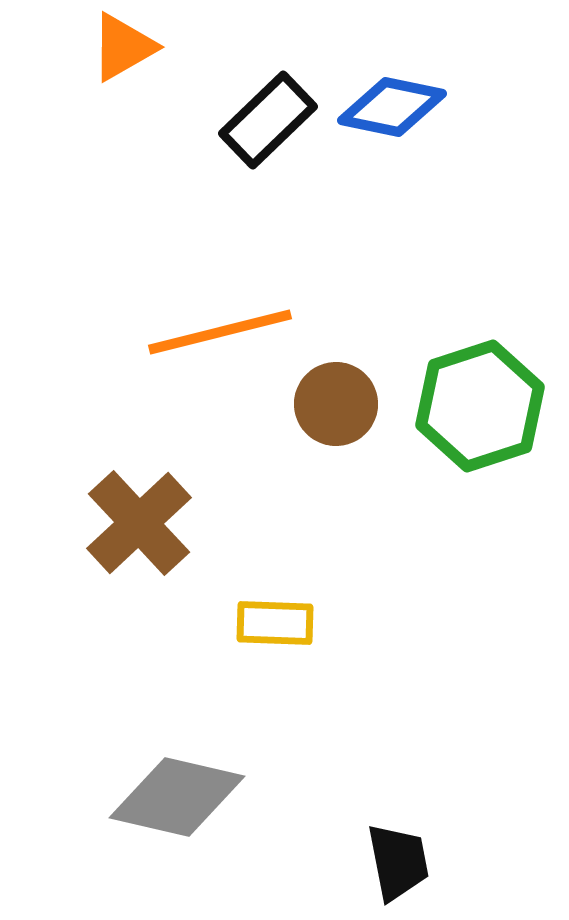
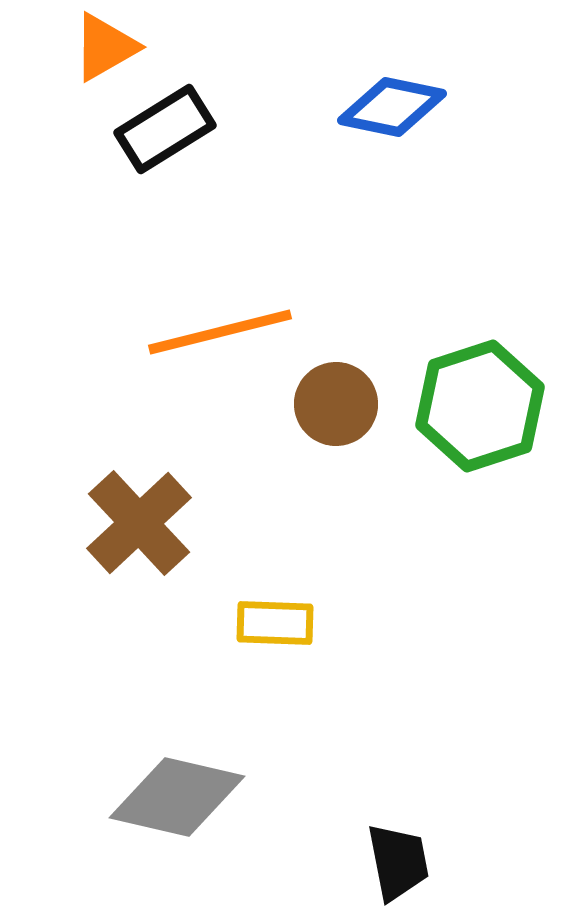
orange triangle: moved 18 px left
black rectangle: moved 103 px left, 9 px down; rotated 12 degrees clockwise
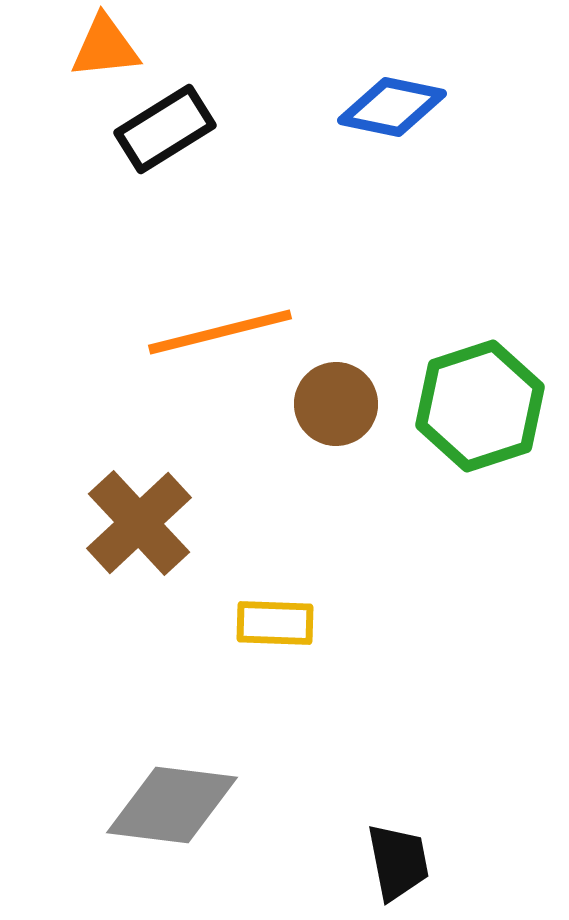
orange triangle: rotated 24 degrees clockwise
gray diamond: moved 5 px left, 8 px down; rotated 6 degrees counterclockwise
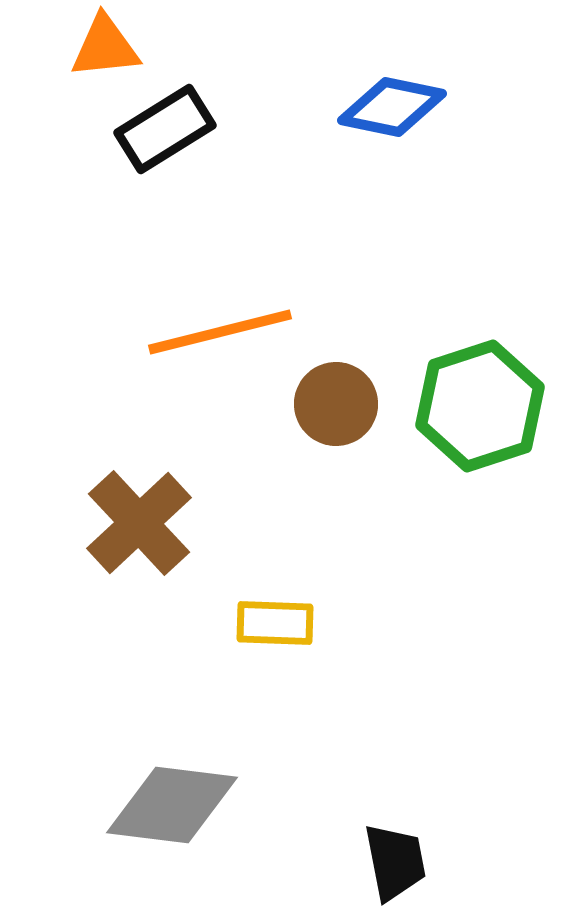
black trapezoid: moved 3 px left
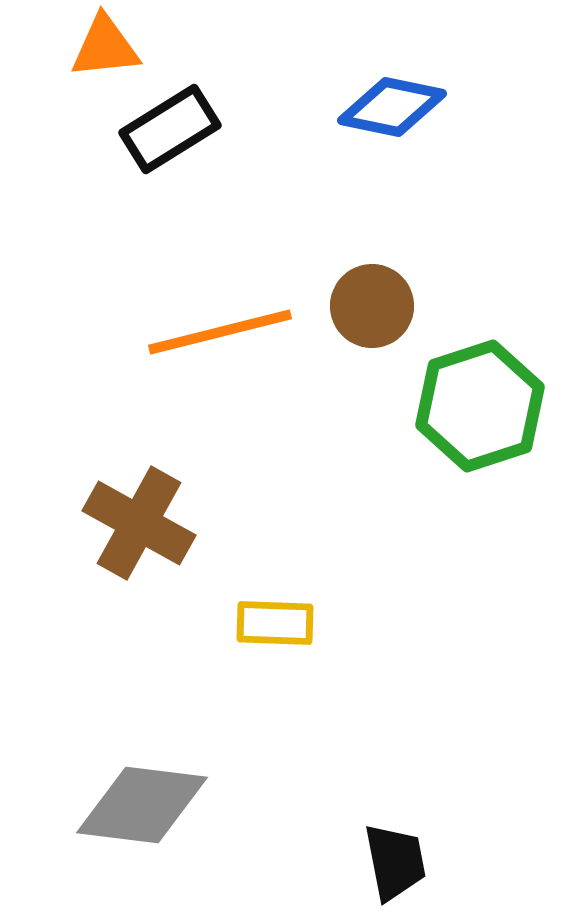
black rectangle: moved 5 px right
brown circle: moved 36 px right, 98 px up
brown cross: rotated 18 degrees counterclockwise
gray diamond: moved 30 px left
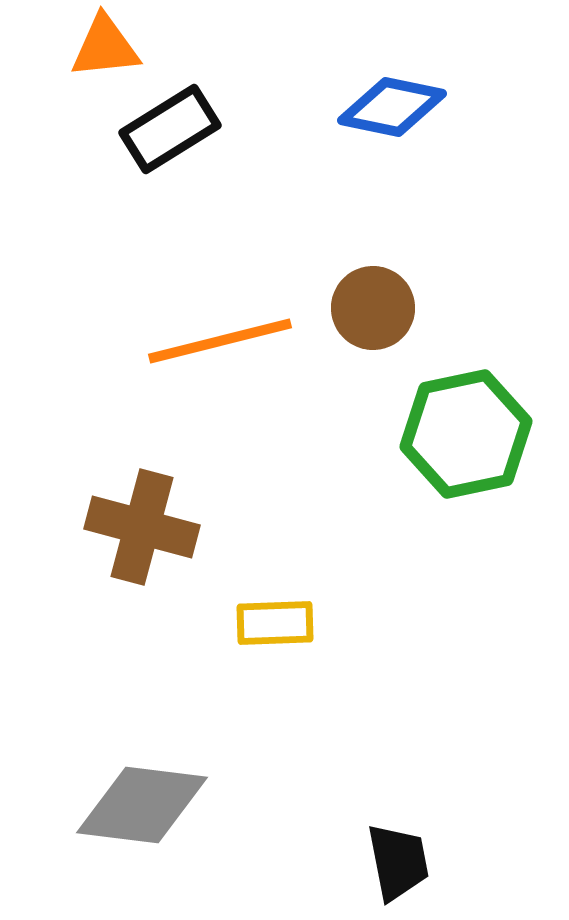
brown circle: moved 1 px right, 2 px down
orange line: moved 9 px down
green hexagon: moved 14 px left, 28 px down; rotated 6 degrees clockwise
brown cross: moved 3 px right, 4 px down; rotated 14 degrees counterclockwise
yellow rectangle: rotated 4 degrees counterclockwise
black trapezoid: moved 3 px right
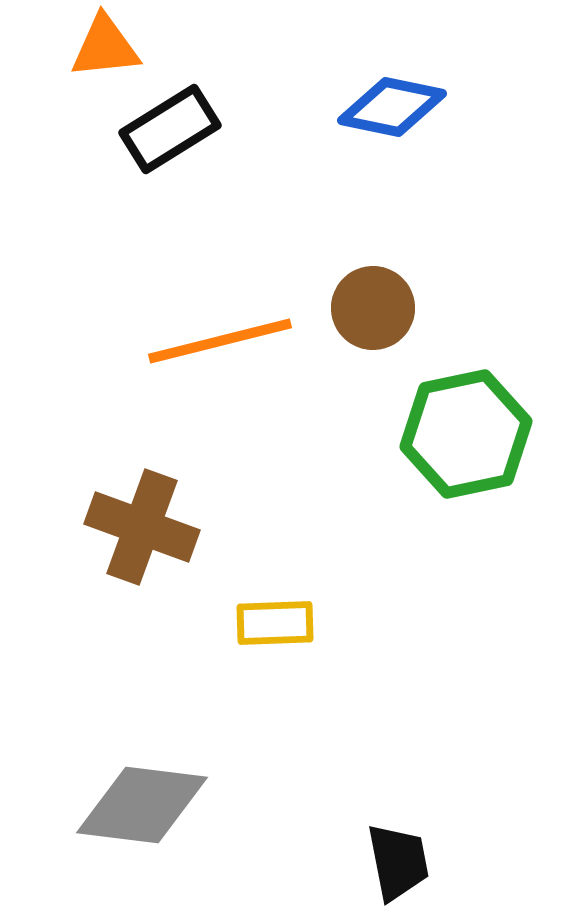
brown cross: rotated 5 degrees clockwise
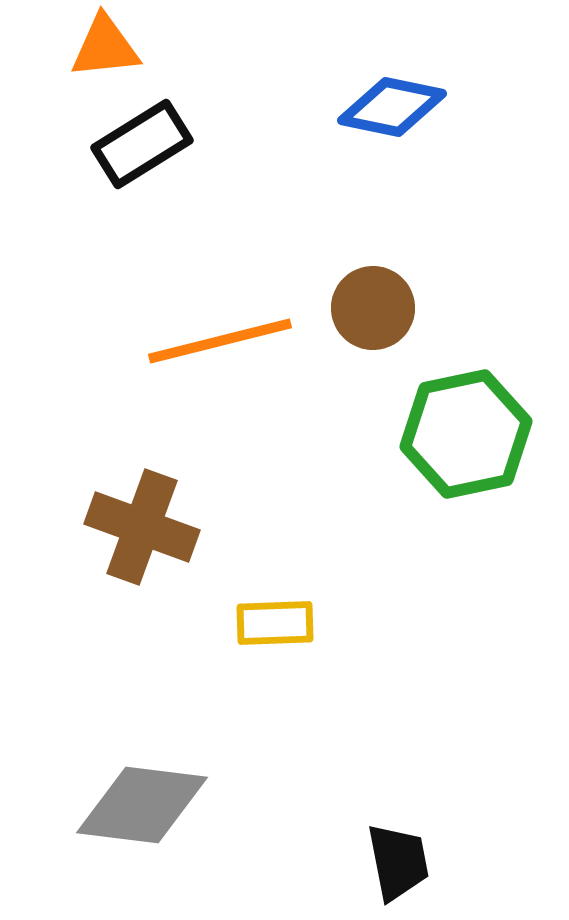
black rectangle: moved 28 px left, 15 px down
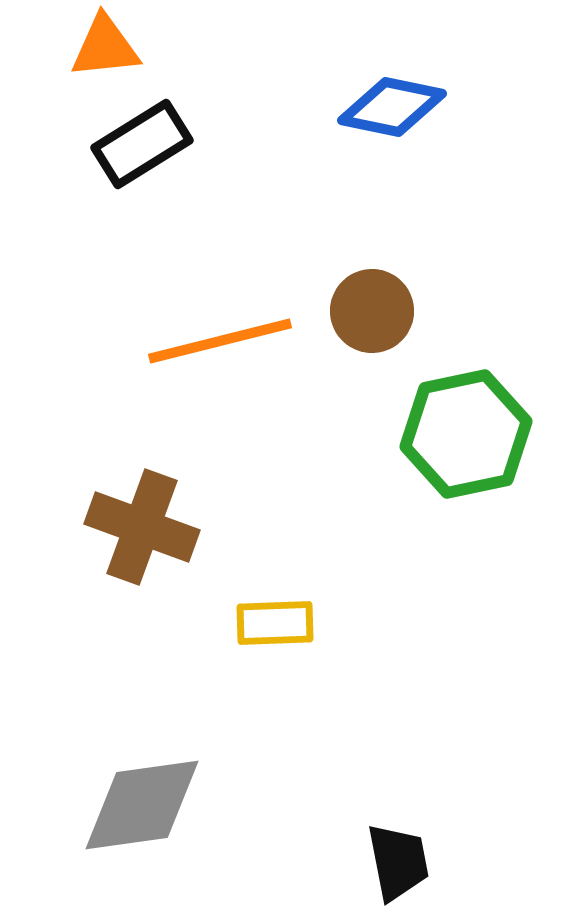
brown circle: moved 1 px left, 3 px down
gray diamond: rotated 15 degrees counterclockwise
